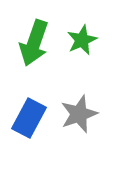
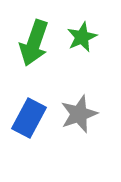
green star: moved 3 px up
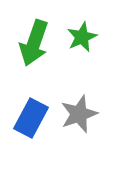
blue rectangle: moved 2 px right
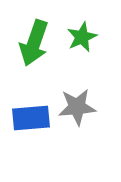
gray star: moved 2 px left, 7 px up; rotated 15 degrees clockwise
blue rectangle: rotated 57 degrees clockwise
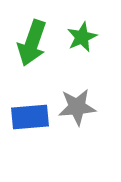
green arrow: moved 2 px left
blue rectangle: moved 1 px left, 1 px up
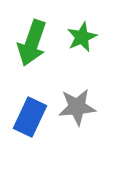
blue rectangle: rotated 60 degrees counterclockwise
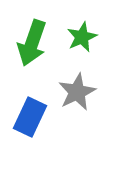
gray star: moved 15 px up; rotated 21 degrees counterclockwise
